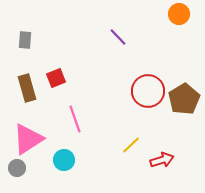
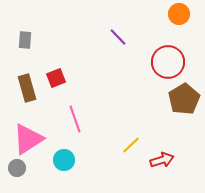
red circle: moved 20 px right, 29 px up
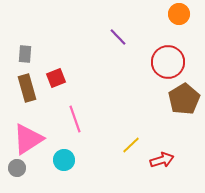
gray rectangle: moved 14 px down
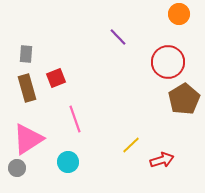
gray rectangle: moved 1 px right
cyan circle: moved 4 px right, 2 px down
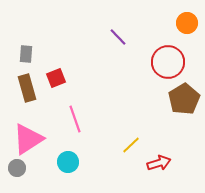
orange circle: moved 8 px right, 9 px down
red arrow: moved 3 px left, 3 px down
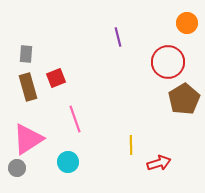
purple line: rotated 30 degrees clockwise
brown rectangle: moved 1 px right, 1 px up
yellow line: rotated 48 degrees counterclockwise
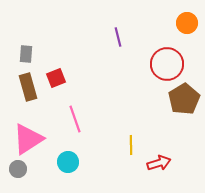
red circle: moved 1 px left, 2 px down
gray circle: moved 1 px right, 1 px down
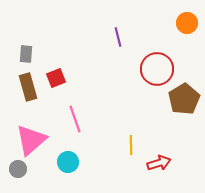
red circle: moved 10 px left, 5 px down
pink triangle: moved 3 px right, 1 px down; rotated 8 degrees counterclockwise
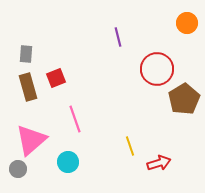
yellow line: moved 1 px left, 1 px down; rotated 18 degrees counterclockwise
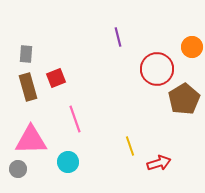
orange circle: moved 5 px right, 24 px down
pink triangle: rotated 40 degrees clockwise
